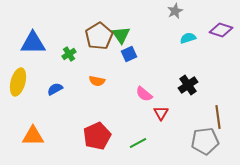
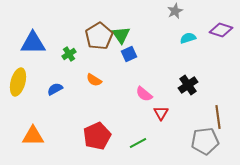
orange semicircle: moved 3 px left, 1 px up; rotated 21 degrees clockwise
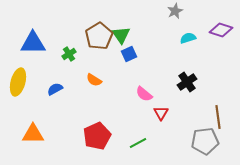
black cross: moved 1 px left, 3 px up
orange triangle: moved 2 px up
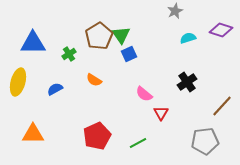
brown line: moved 4 px right, 11 px up; rotated 50 degrees clockwise
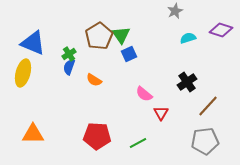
blue triangle: rotated 24 degrees clockwise
yellow ellipse: moved 5 px right, 9 px up
blue semicircle: moved 14 px right, 22 px up; rotated 42 degrees counterclockwise
brown line: moved 14 px left
red pentagon: rotated 28 degrees clockwise
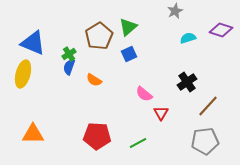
green triangle: moved 7 px right, 8 px up; rotated 24 degrees clockwise
yellow ellipse: moved 1 px down
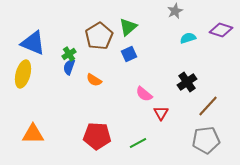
gray pentagon: moved 1 px right, 1 px up
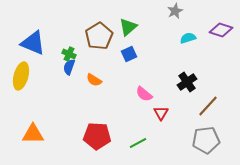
green cross: rotated 32 degrees counterclockwise
yellow ellipse: moved 2 px left, 2 px down
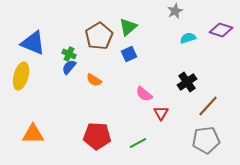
blue semicircle: rotated 21 degrees clockwise
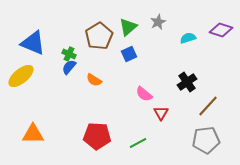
gray star: moved 17 px left, 11 px down
yellow ellipse: rotated 36 degrees clockwise
